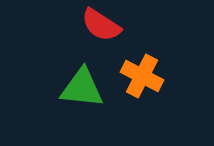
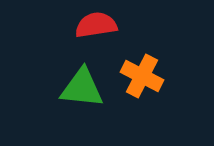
red semicircle: moved 5 px left; rotated 138 degrees clockwise
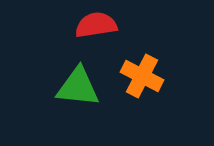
green triangle: moved 4 px left, 1 px up
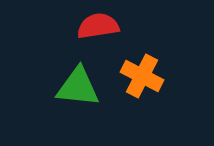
red semicircle: moved 2 px right, 1 px down
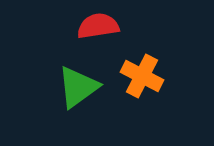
green triangle: rotated 42 degrees counterclockwise
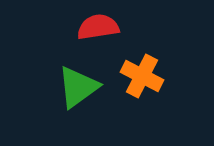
red semicircle: moved 1 px down
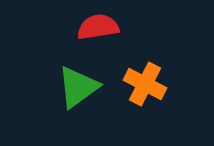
orange cross: moved 3 px right, 8 px down
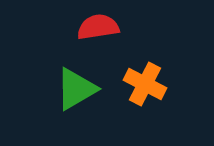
green triangle: moved 2 px left, 2 px down; rotated 6 degrees clockwise
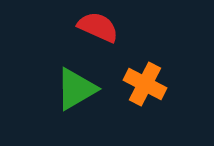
red semicircle: rotated 33 degrees clockwise
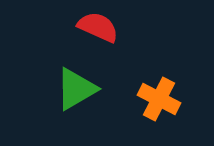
orange cross: moved 14 px right, 15 px down
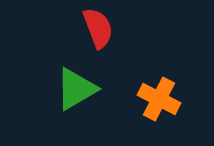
red semicircle: moved 1 px down; rotated 45 degrees clockwise
